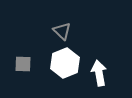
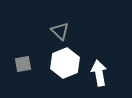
gray triangle: moved 2 px left
gray square: rotated 12 degrees counterclockwise
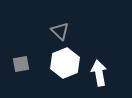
gray square: moved 2 px left
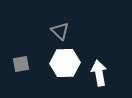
white hexagon: rotated 20 degrees clockwise
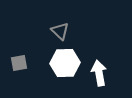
gray square: moved 2 px left, 1 px up
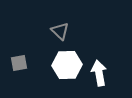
white hexagon: moved 2 px right, 2 px down
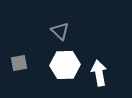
white hexagon: moved 2 px left
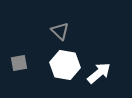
white hexagon: rotated 12 degrees clockwise
white arrow: rotated 60 degrees clockwise
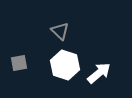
white hexagon: rotated 8 degrees clockwise
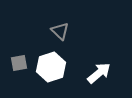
white hexagon: moved 14 px left, 2 px down; rotated 24 degrees clockwise
